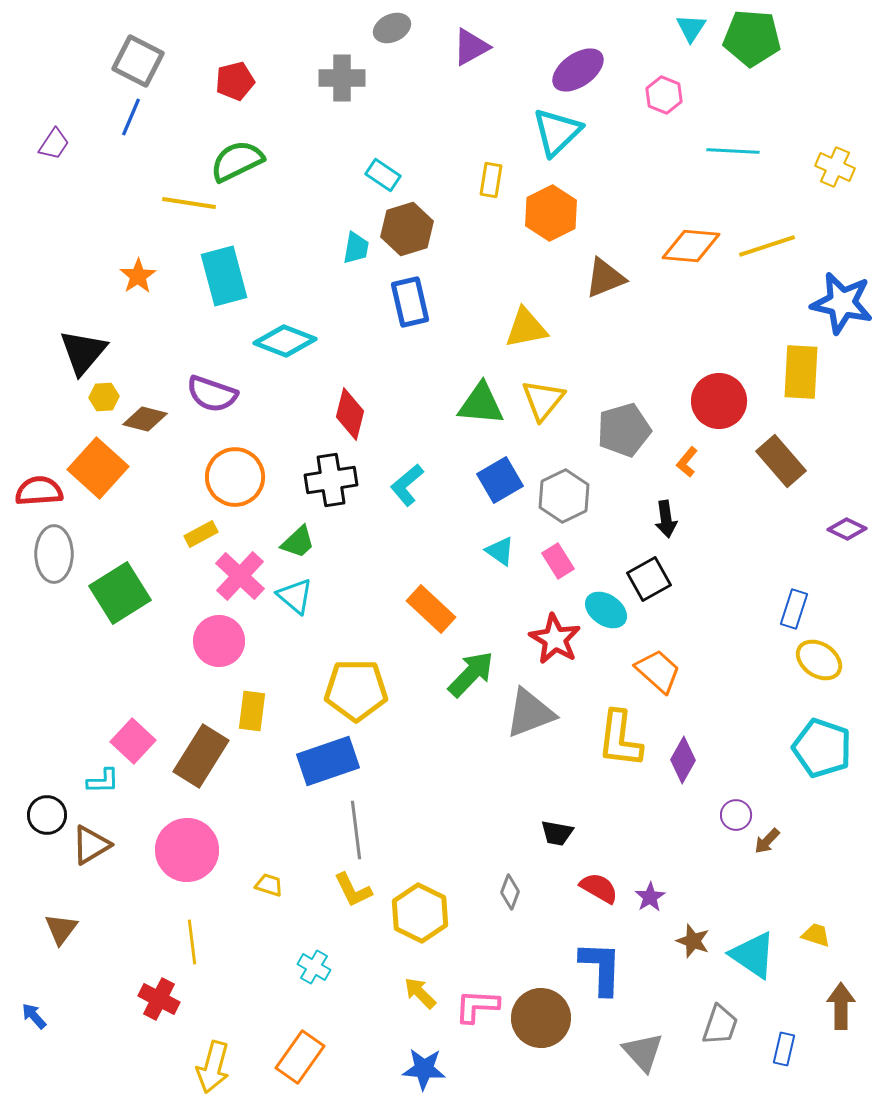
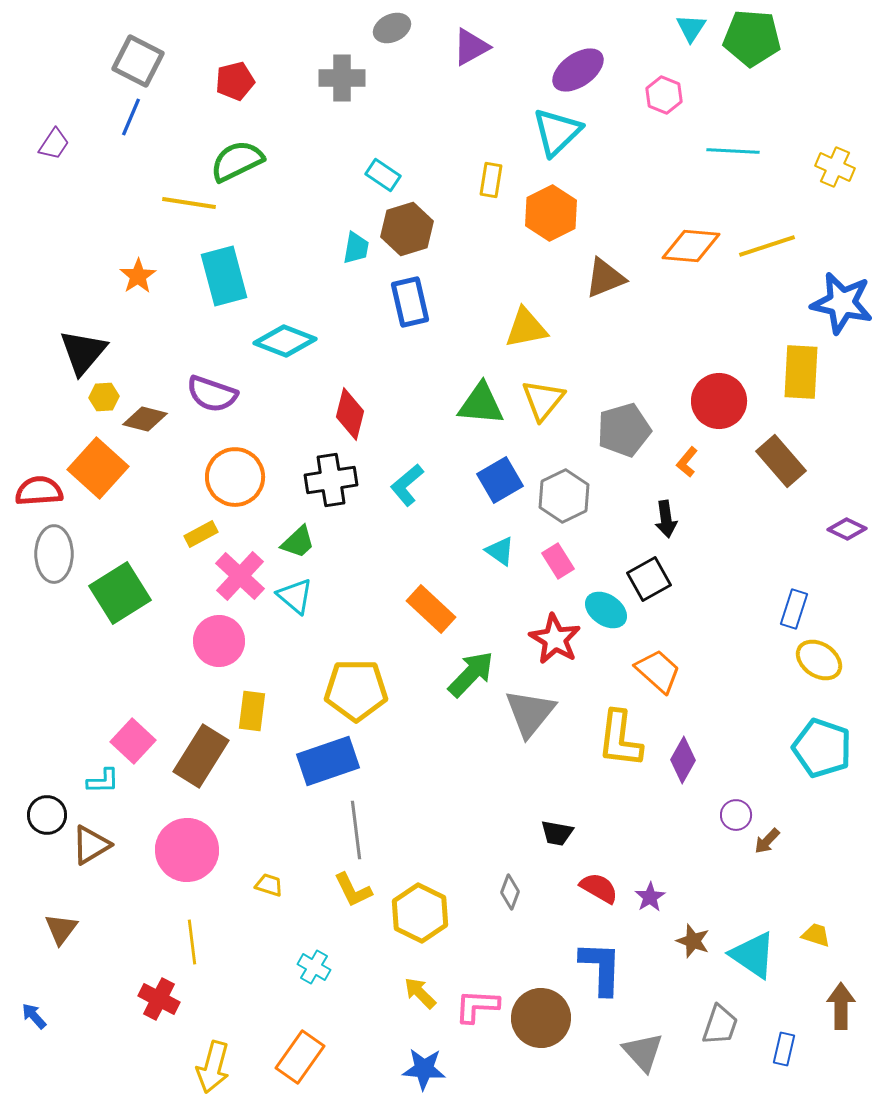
gray triangle at (530, 713): rotated 30 degrees counterclockwise
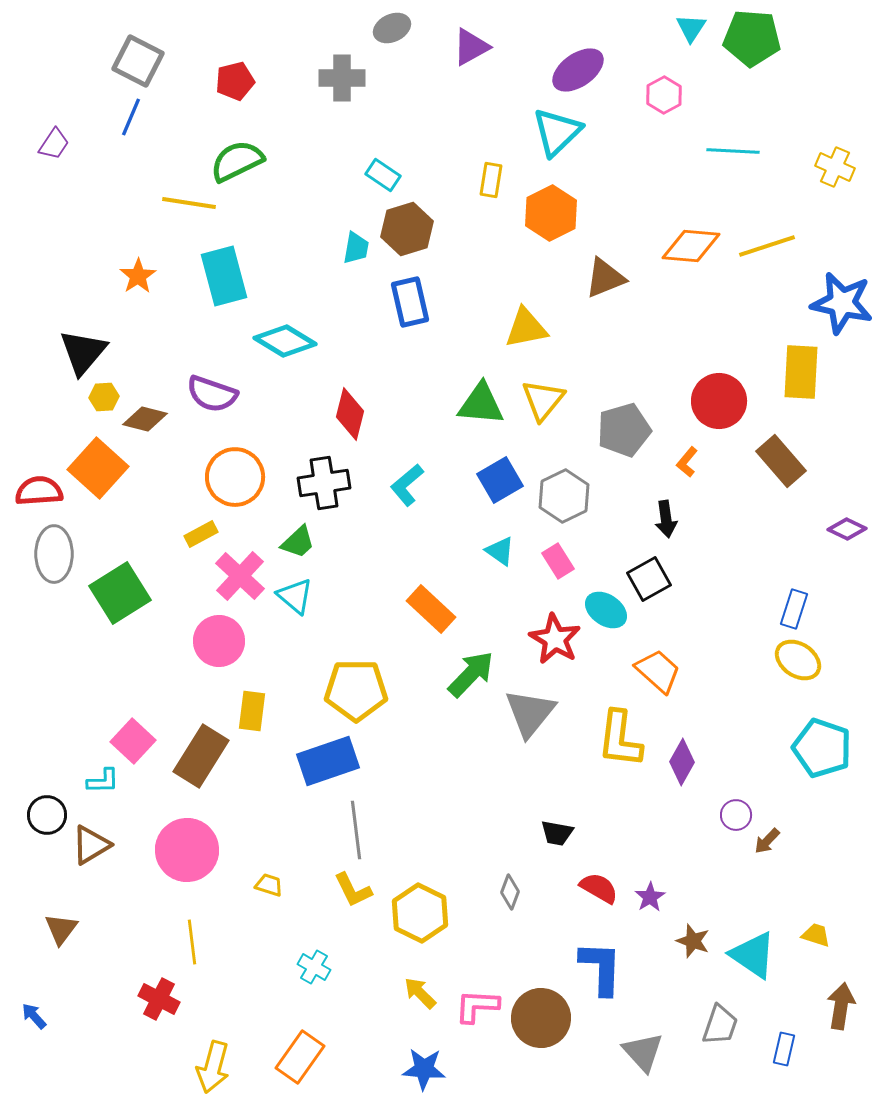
pink hexagon at (664, 95): rotated 9 degrees clockwise
cyan diamond at (285, 341): rotated 10 degrees clockwise
black cross at (331, 480): moved 7 px left, 3 px down
yellow ellipse at (819, 660): moved 21 px left
purple diamond at (683, 760): moved 1 px left, 2 px down
brown arrow at (841, 1006): rotated 9 degrees clockwise
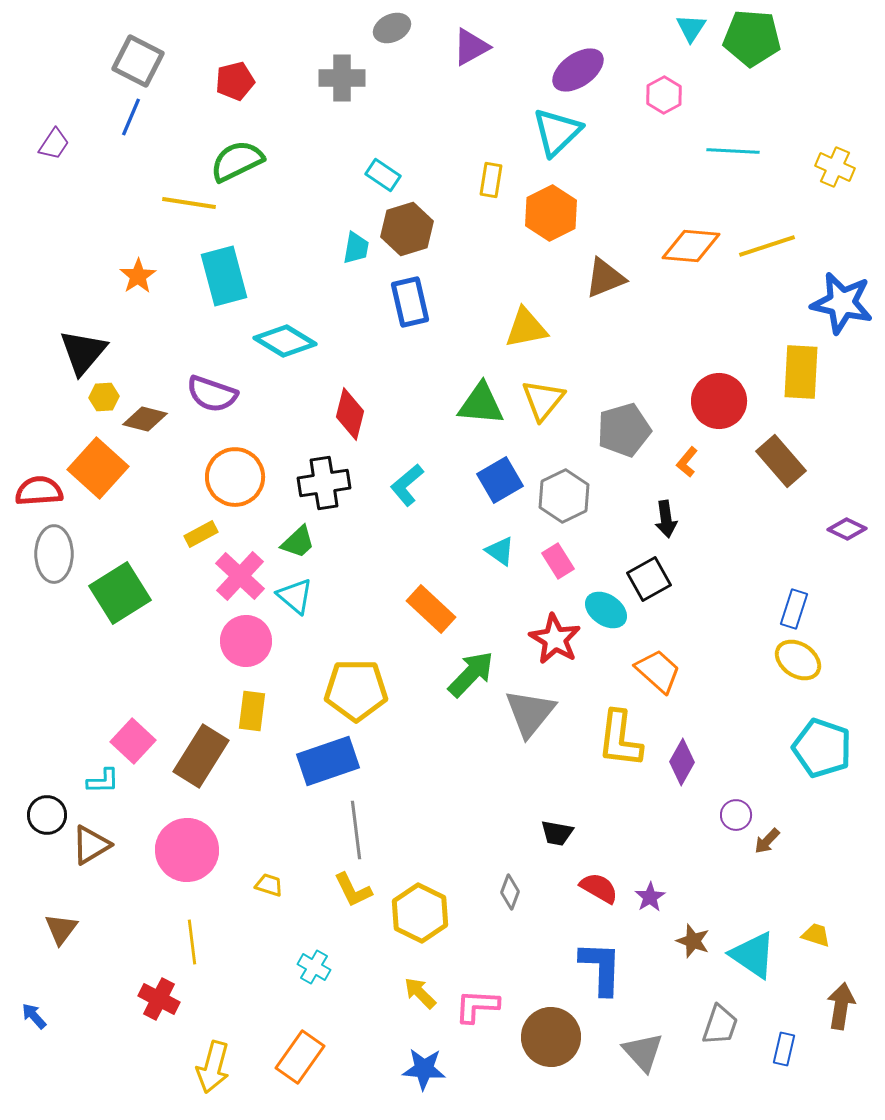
pink circle at (219, 641): moved 27 px right
brown circle at (541, 1018): moved 10 px right, 19 px down
